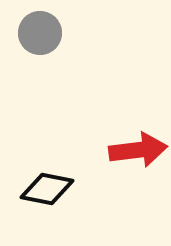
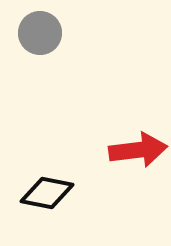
black diamond: moved 4 px down
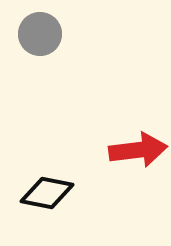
gray circle: moved 1 px down
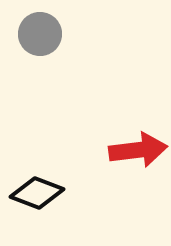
black diamond: moved 10 px left; rotated 10 degrees clockwise
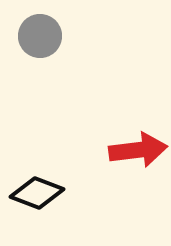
gray circle: moved 2 px down
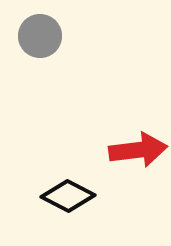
black diamond: moved 31 px right, 3 px down; rotated 6 degrees clockwise
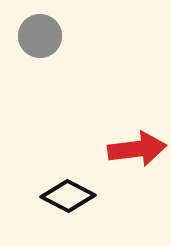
red arrow: moved 1 px left, 1 px up
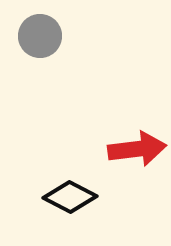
black diamond: moved 2 px right, 1 px down
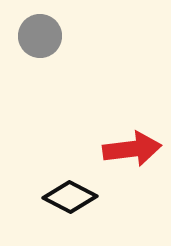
red arrow: moved 5 px left
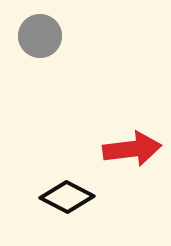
black diamond: moved 3 px left
